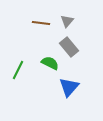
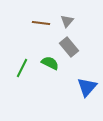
green line: moved 4 px right, 2 px up
blue triangle: moved 18 px right
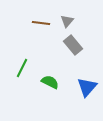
gray rectangle: moved 4 px right, 2 px up
green semicircle: moved 19 px down
